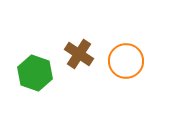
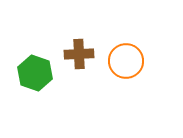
brown cross: rotated 36 degrees counterclockwise
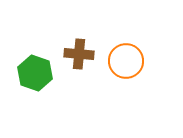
brown cross: rotated 8 degrees clockwise
